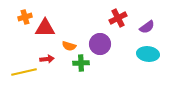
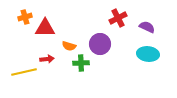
purple semicircle: rotated 119 degrees counterclockwise
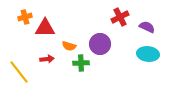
red cross: moved 2 px right, 1 px up
yellow line: moved 5 px left; rotated 65 degrees clockwise
